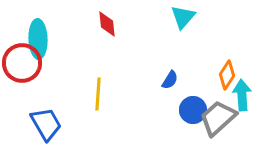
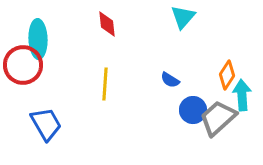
red circle: moved 1 px right, 2 px down
blue semicircle: rotated 90 degrees clockwise
yellow line: moved 7 px right, 10 px up
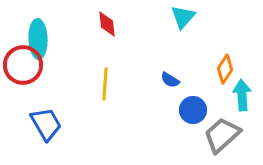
orange diamond: moved 2 px left, 6 px up
gray trapezoid: moved 4 px right, 17 px down
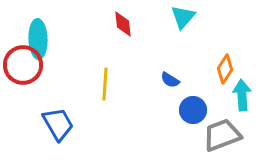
red diamond: moved 16 px right
blue trapezoid: moved 12 px right
gray trapezoid: rotated 21 degrees clockwise
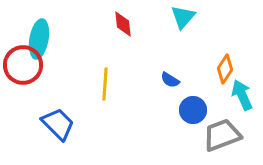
cyan ellipse: moved 1 px right; rotated 12 degrees clockwise
cyan arrow: rotated 20 degrees counterclockwise
blue trapezoid: rotated 15 degrees counterclockwise
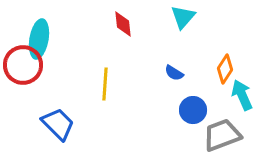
blue semicircle: moved 4 px right, 7 px up
